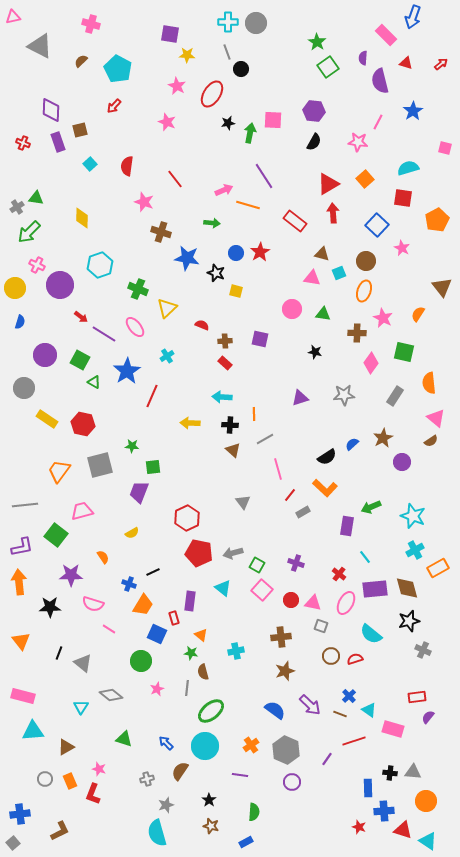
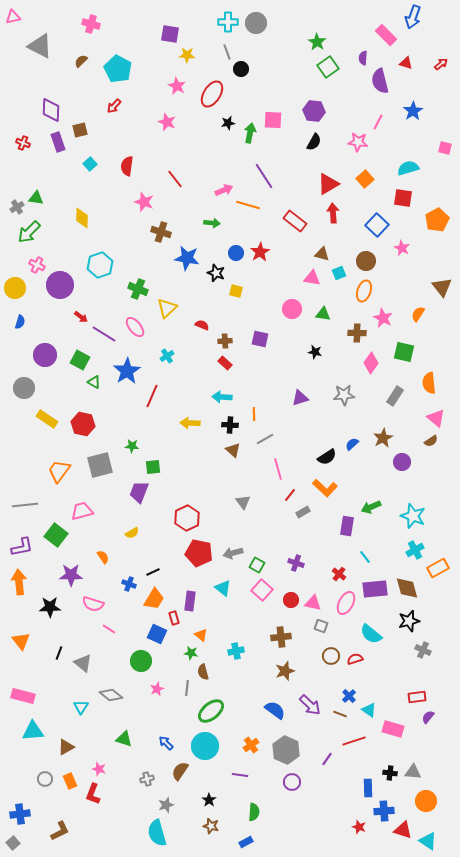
orange trapezoid at (143, 605): moved 11 px right, 6 px up
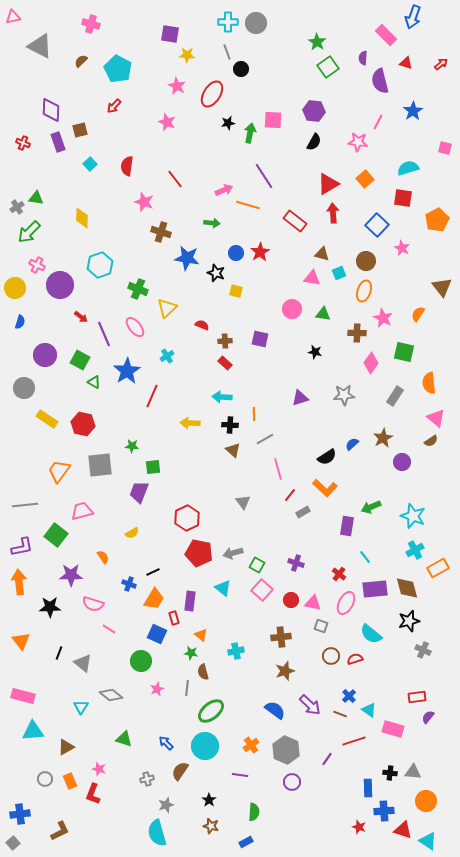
purple line at (104, 334): rotated 35 degrees clockwise
gray square at (100, 465): rotated 8 degrees clockwise
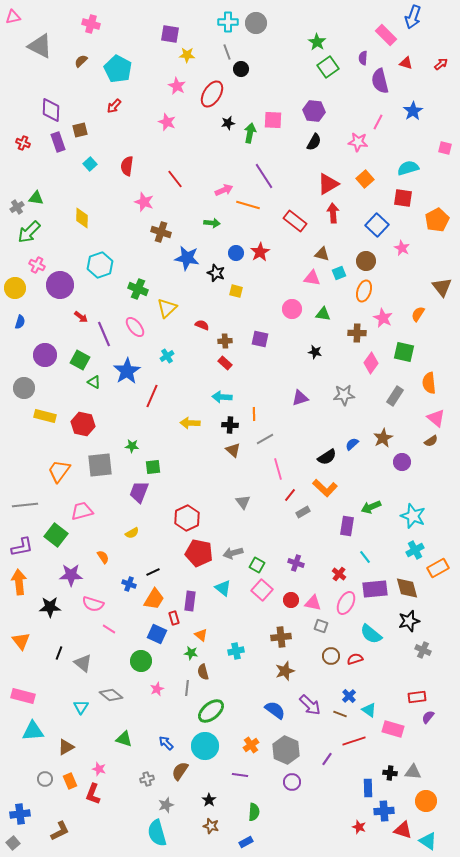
yellow rectangle at (47, 419): moved 2 px left, 3 px up; rotated 20 degrees counterclockwise
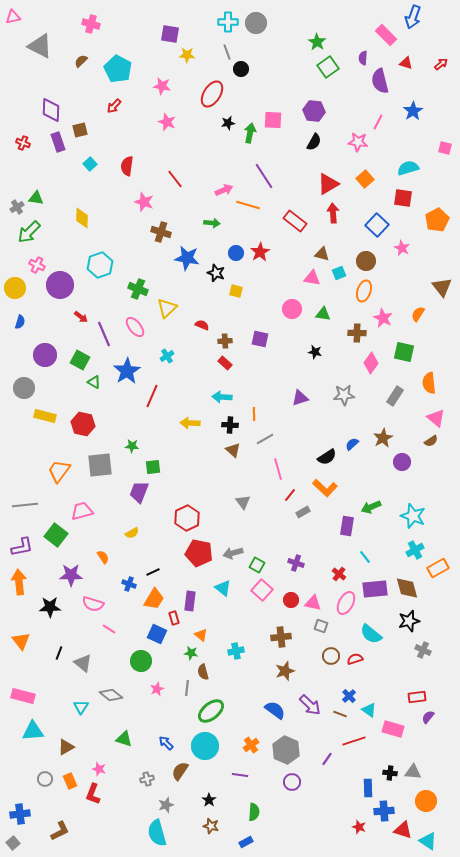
pink star at (177, 86): moved 15 px left; rotated 18 degrees counterclockwise
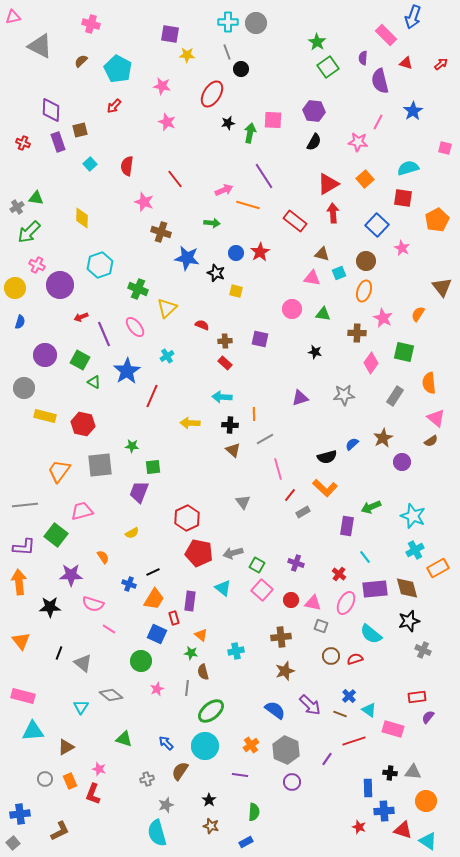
red arrow at (81, 317): rotated 120 degrees clockwise
black semicircle at (327, 457): rotated 18 degrees clockwise
purple L-shape at (22, 547): moved 2 px right; rotated 15 degrees clockwise
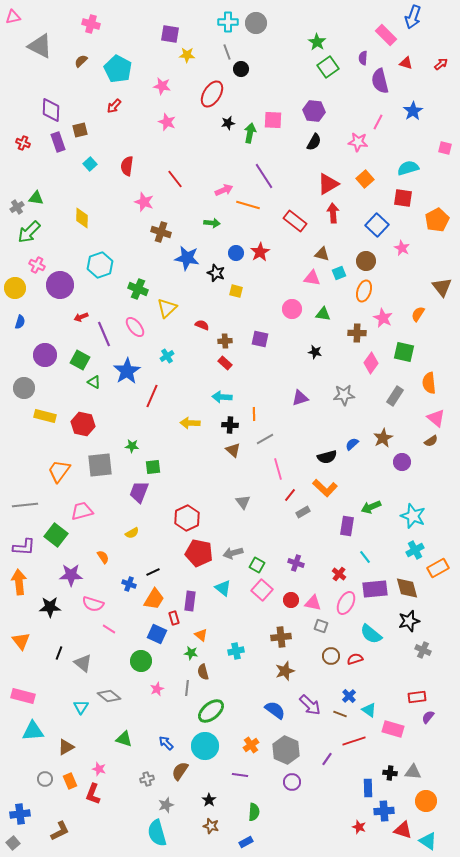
gray diamond at (111, 695): moved 2 px left, 1 px down
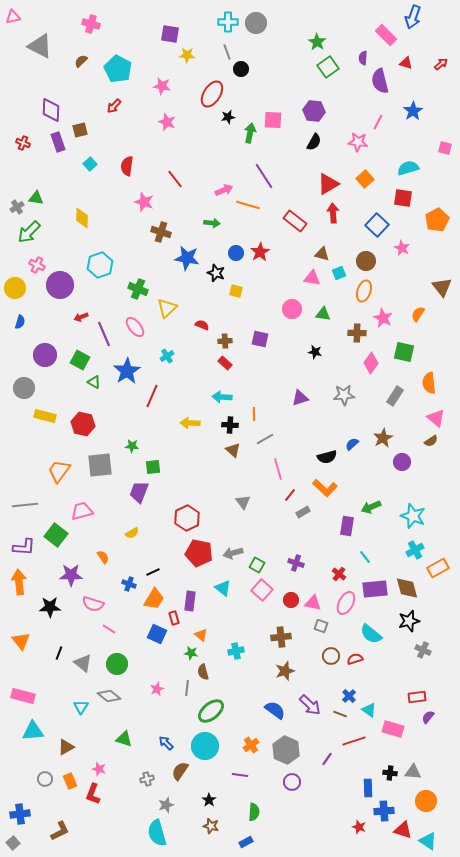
black star at (228, 123): moved 6 px up
green circle at (141, 661): moved 24 px left, 3 px down
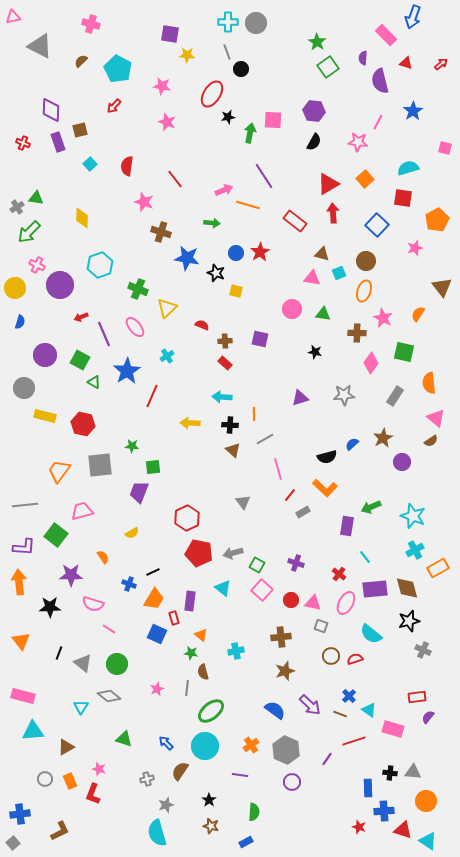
pink star at (402, 248): moved 13 px right; rotated 28 degrees clockwise
